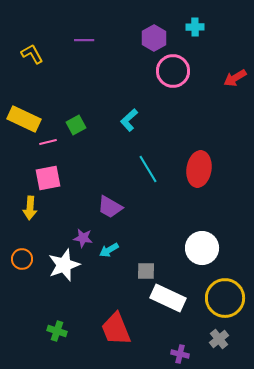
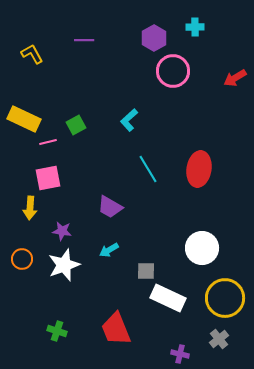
purple star: moved 21 px left, 7 px up
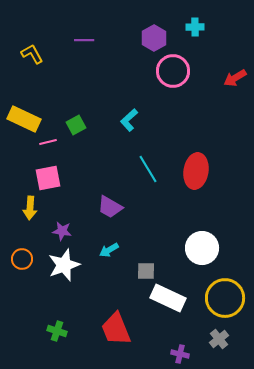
red ellipse: moved 3 px left, 2 px down
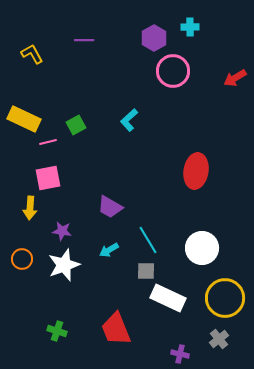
cyan cross: moved 5 px left
cyan line: moved 71 px down
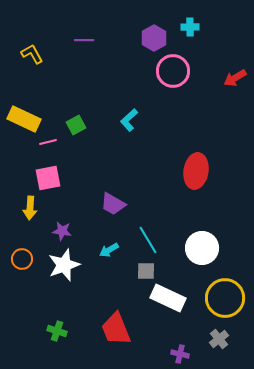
purple trapezoid: moved 3 px right, 3 px up
